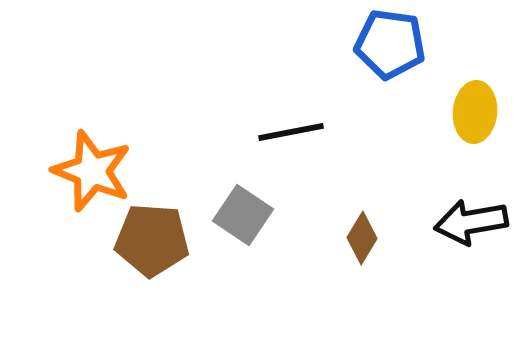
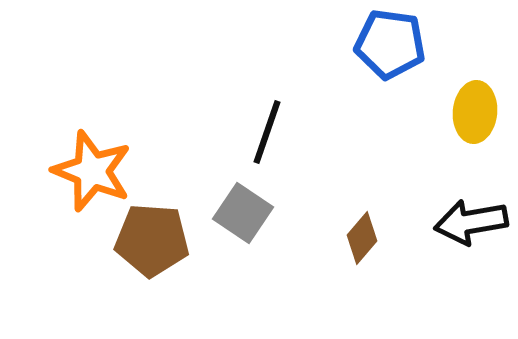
black line: moved 24 px left; rotated 60 degrees counterclockwise
gray square: moved 2 px up
brown diamond: rotated 9 degrees clockwise
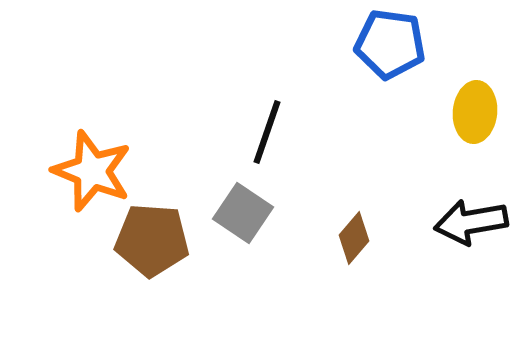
brown diamond: moved 8 px left
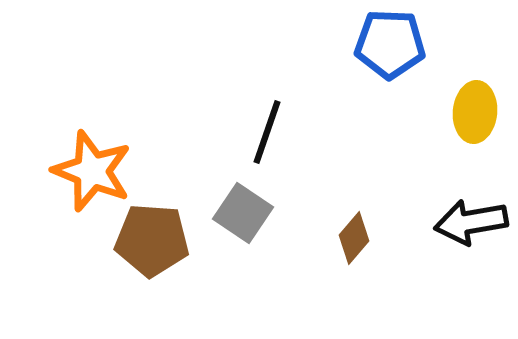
blue pentagon: rotated 6 degrees counterclockwise
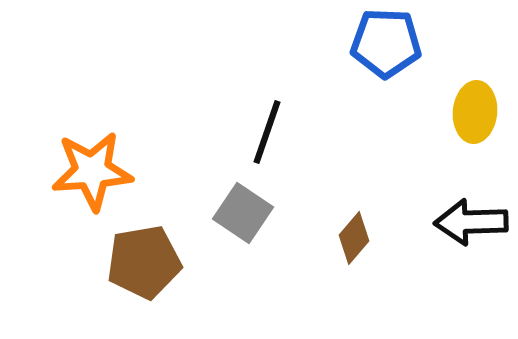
blue pentagon: moved 4 px left, 1 px up
orange star: rotated 26 degrees counterclockwise
black arrow: rotated 8 degrees clockwise
brown pentagon: moved 8 px left, 22 px down; rotated 14 degrees counterclockwise
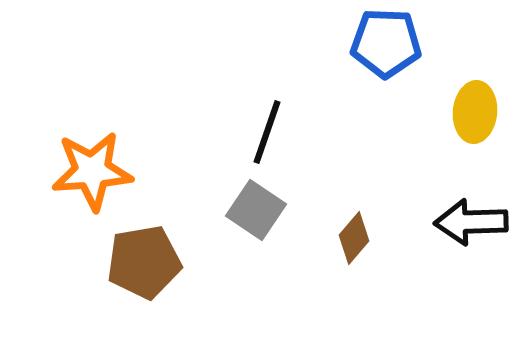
gray square: moved 13 px right, 3 px up
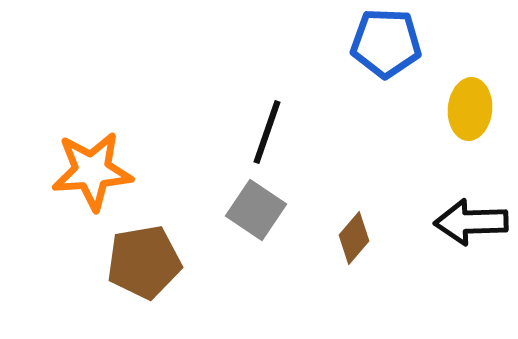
yellow ellipse: moved 5 px left, 3 px up
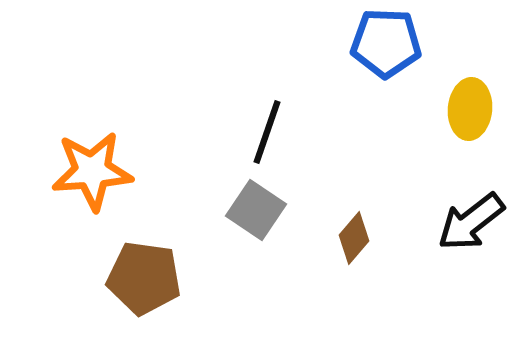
black arrow: rotated 36 degrees counterclockwise
brown pentagon: moved 16 px down; rotated 18 degrees clockwise
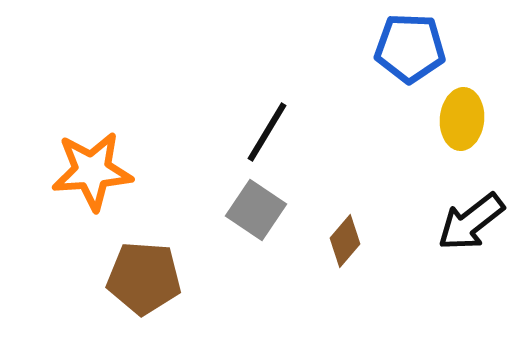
blue pentagon: moved 24 px right, 5 px down
yellow ellipse: moved 8 px left, 10 px down
black line: rotated 12 degrees clockwise
brown diamond: moved 9 px left, 3 px down
brown pentagon: rotated 4 degrees counterclockwise
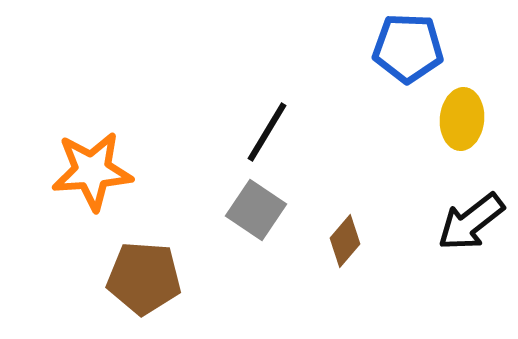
blue pentagon: moved 2 px left
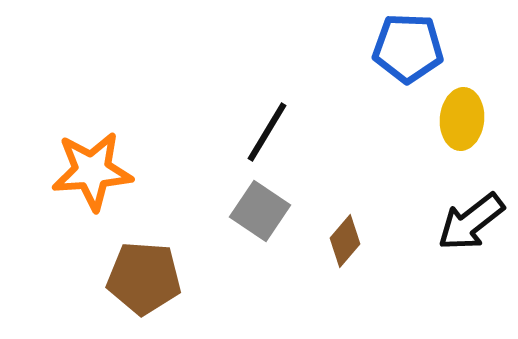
gray square: moved 4 px right, 1 px down
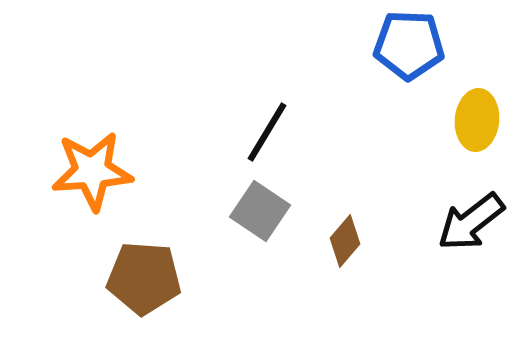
blue pentagon: moved 1 px right, 3 px up
yellow ellipse: moved 15 px right, 1 px down
